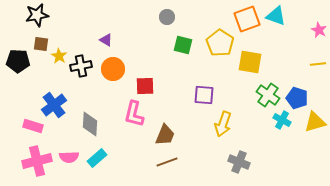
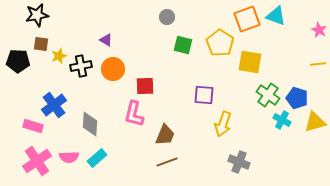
yellow star: rotated 21 degrees clockwise
pink cross: rotated 20 degrees counterclockwise
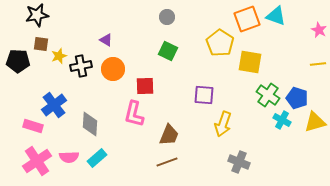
green square: moved 15 px left, 6 px down; rotated 12 degrees clockwise
brown trapezoid: moved 4 px right
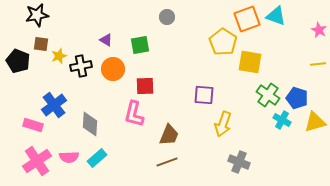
yellow pentagon: moved 3 px right, 1 px up
green square: moved 28 px left, 6 px up; rotated 36 degrees counterclockwise
black pentagon: rotated 20 degrees clockwise
pink rectangle: moved 1 px up
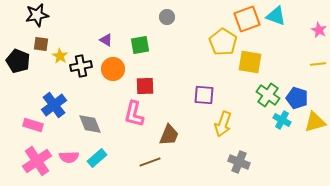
yellow star: moved 1 px right; rotated 21 degrees counterclockwise
gray diamond: rotated 25 degrees counterclockwise
brown line: moved 17 px left
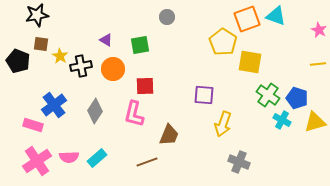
gray diamond: moved 5 px right, 13 px up; rotated 55 degrees clockwise
brown line: moved 3 px left
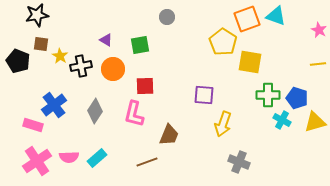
green cross: rotated 35 degrees counterclockwise
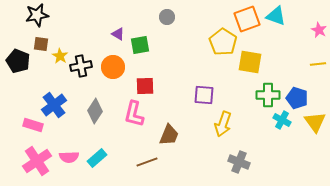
purple triangle: moved 12 px right, 6 px up
orange circle: moved 2 px up
yellow triangle: rotated 50 degrees counterclockwise
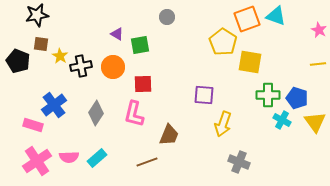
purple triangle: moved 1 px left
red square: moved 2 px left, 2 px up
gray diamond: moved 1 px right, 2 px down
